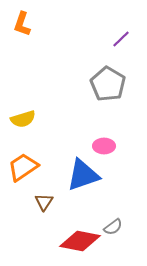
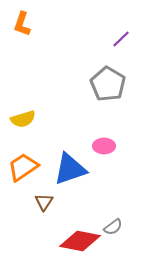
blue triangle: moved 13 px left, 6 px up
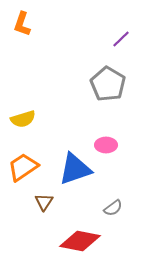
pink ellipse: moved 2 px right, 1 px up
blue triangle: moved 5 px right
gray semicircle: moved 19 px up
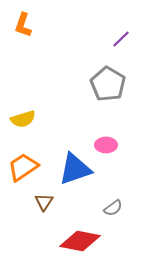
orange L-shape: moved 1 px right, 1 px down
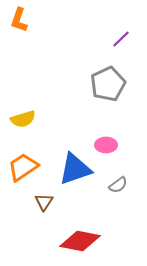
orange L-shape: moved 4 px left, 5 px up
gray pentagon: rotated 16 degrees clockwise
gray semicircle: moved 5 px right, 23 px up
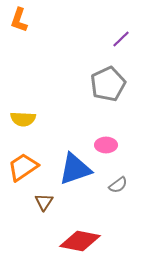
yellow semicircle: rotated 20 degrees clockwise
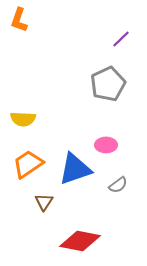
orange trapezoid: moved 5 px right, 3 px up
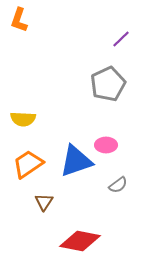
blue triangle: moved 1 px right, 8 px up
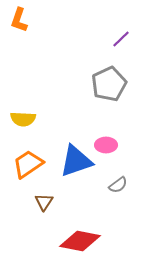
gray pentagon: moved 1 px right
